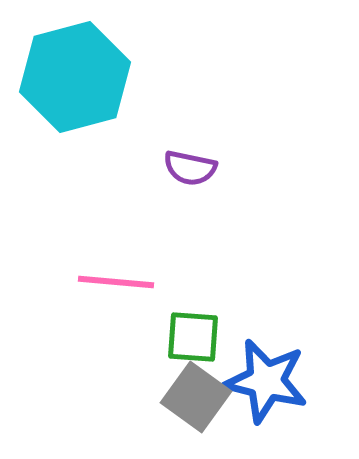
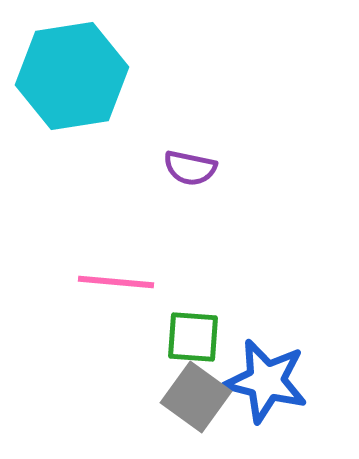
cyan hexagon: moved 3 px left, 1 px up; rotated 6 degrees clockwise
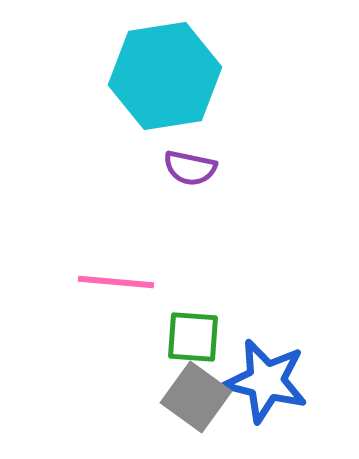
cyan hexagon: moved 93 px right
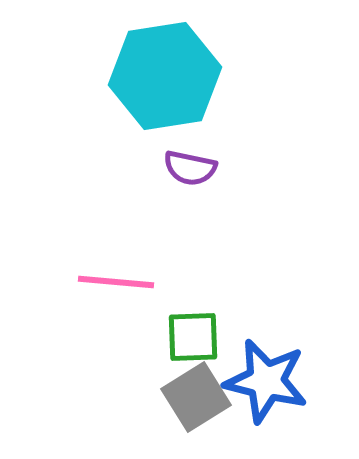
green square: rotated 6 degrees counterclockwise
gray square: rotated 22 degrees clockwise
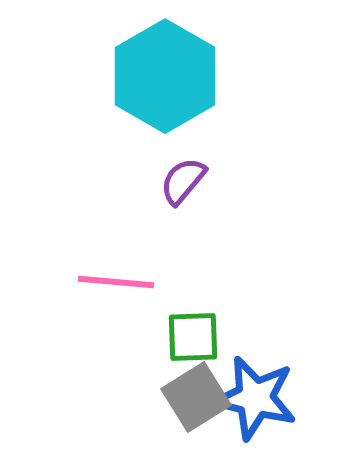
cyan hexagon: rotated 21 degrees counterclockwise
purple semicircle: moved 7 px left, 13 px down; rotated 118 degrees clockwise
blue star: moved 11 px left, 17 px down
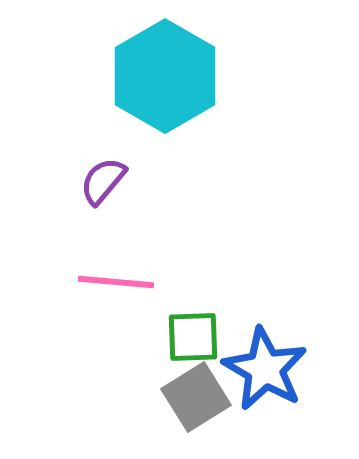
purple semicircle: moved 80 px left
blue star: moved 10 px right, 29 px up; rotated 16 degrees clockwise
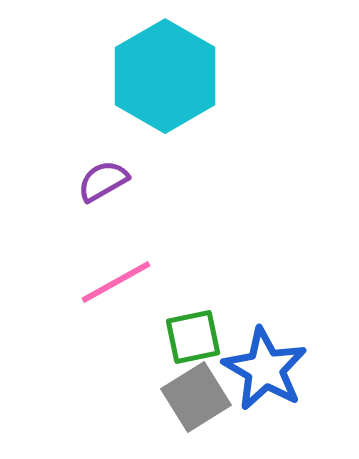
purple semicircle: rotated 20 degrees clockwise
pink line: rotated 34 degrees counterclockwise
green square: rotated 10 degrees counterclockwise
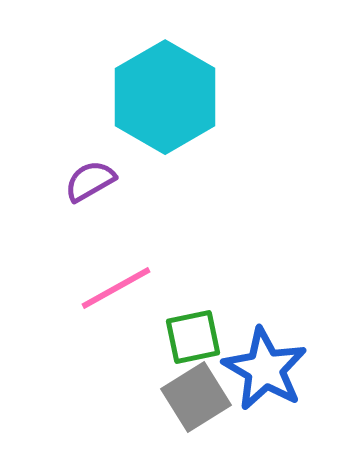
cyan hexagon: moved 21 px down
purple semicircle: moved 13 px left
pink line: moved 6 px down
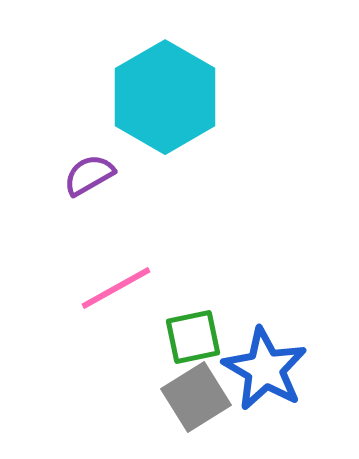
purple semicircle: moved 1 px left, 6 px up
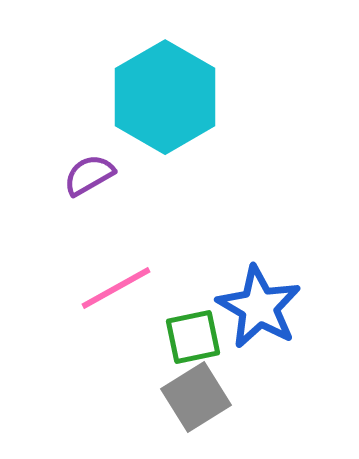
blue star: moved 6 px left, 62 px up
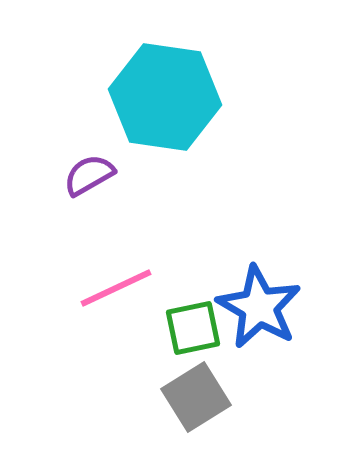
cyan hexagon: rotated 22 degrees counterclockwise
pink line: rotated 4 degrees clockwise
green square: moved 9 px up
